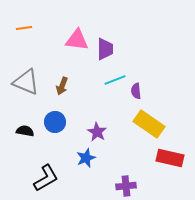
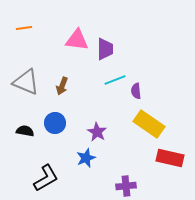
blue circle: moved 1 px down
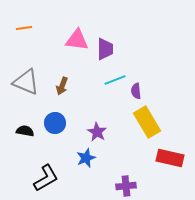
yellow rectangle: moved 2 px left, 2 px up; rotated 24 degrees clockwise
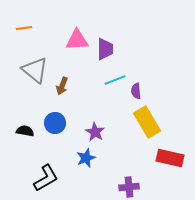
pink triangle: rotated 10 degrees counterclockwise
gray triangle: moved 9 px right, 12 px up; rotated 16 degrees clockwise
purple star: moved 2 px left
purple cross: moved 3 px right, 1 px down
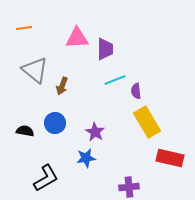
pink triangle: moved 2 px up
blue star: rotated 12 degrees clockwise
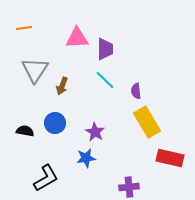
gray triangle: rotated 24 degrees clockwise
cyan line: moved 10 px left; rotated 65 degrees clockwise
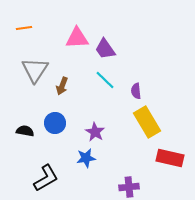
purple trapezoid: rotated 145 degrees clockwise
